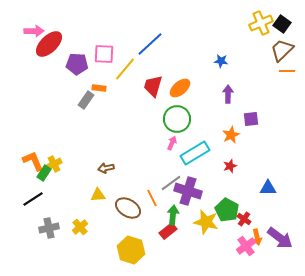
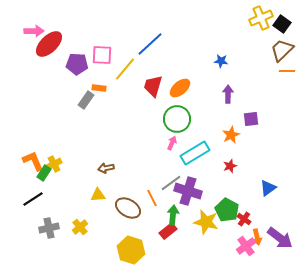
yellow cross at (261, 23): moved 5 px up
pink square at (104, 54): moved 2 px left, 1 px down
blue triangle at (268, 188): rotated 36 degrees counterclockwise
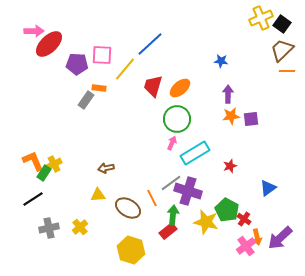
orange star at (231, 135): moved 19 px up; rotated 18 degrees clockwise
purple arrow at (280, 238): rotated 100 degrees clockwise
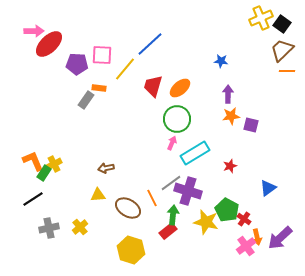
purple square at (251, 119): moved 6 px down; rotated 21 degrees clockwise
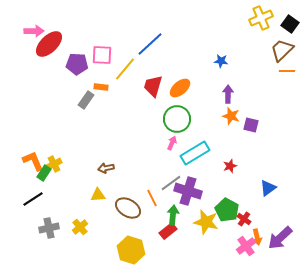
black square at (282, 24): moved 8 px right
orange rectangle at (99, 88): moved 2 px right, 1 px up
orange star at (231, 116): rotated 24 degrees clockwise
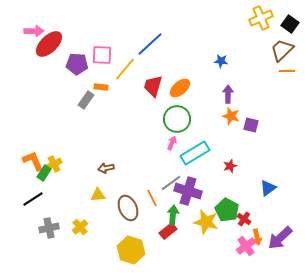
brown ellipse at (128, 208): rotated 35 degrees clockwise
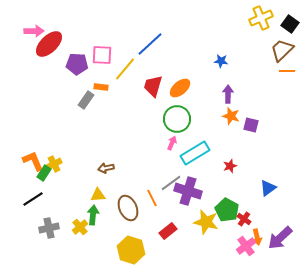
green arrow at (173, 215): moved 80 px left
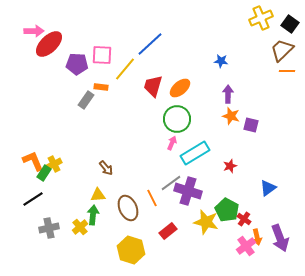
brown arrow at (106, 168): rotated 119 degrees counterclockwise
purple arrow at (280, 238): rotated 68 degrees counterclockwise
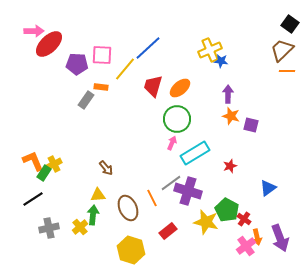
yellow cross at (261, 18): moved 51 px left, 32 px down
blue line at (150, 44): moved 2 px left, 4 px down
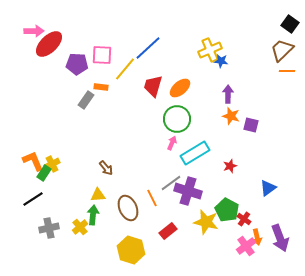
yellow cross at (54, 164): moved 2 px left
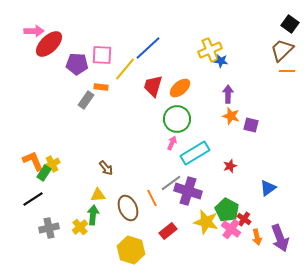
pink cross at (246, 246): moved 15 px left, 17 px up; rotated 18 degrees counterclockwise
